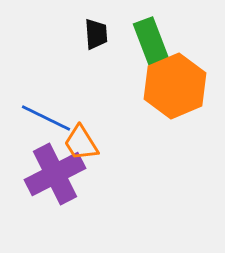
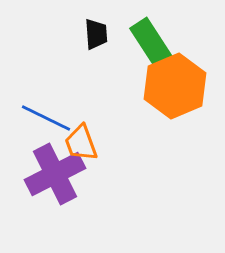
green rectangle: rotated 12 degrees counterclockwise
orange trapezoid: rotated 12 degrees clockwise
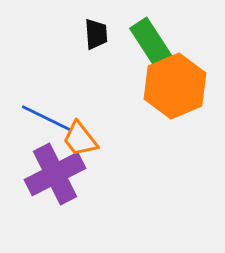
orange trapezoid: moved 1 px left, 4 px up; rotated 18 degrees counterclockwise
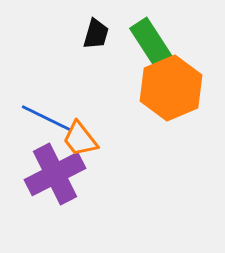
black trapezoid: rotated 20 degrees clockwise
orange hexagon: moved 4 px left, 2 px down
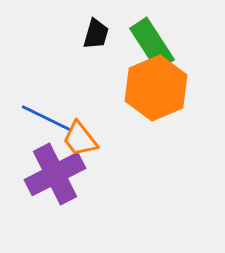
orange hexagon: moved 15 px left
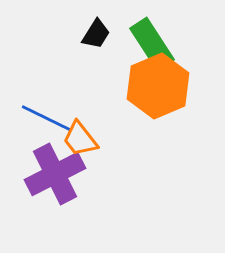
black trapezoid: rotated 16 degrees clockwise
orange hexagon: moved 2 px right, 2 px up
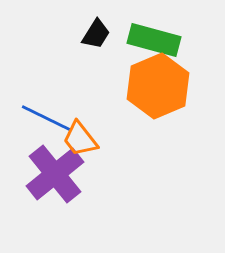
green rectangle: moved 2 px right, 4 px up; rotated 42 degrees counterclockwise
purple cross: rotated 12 degrees counterclockwise
